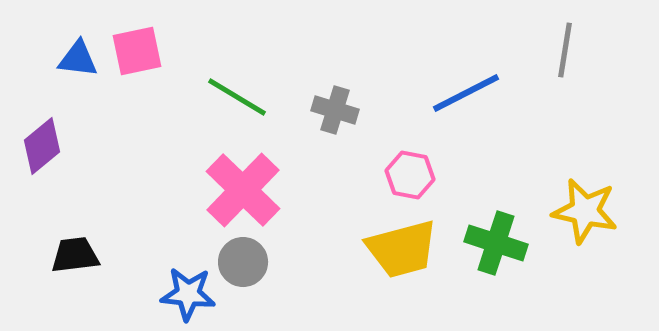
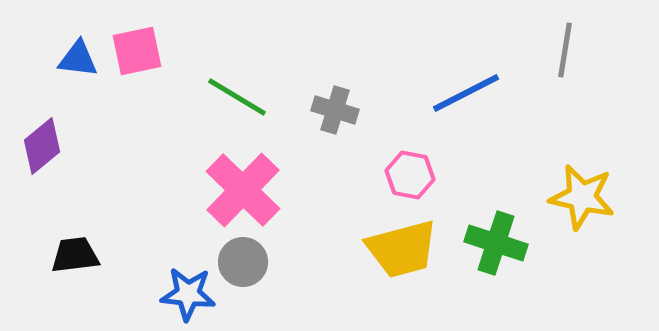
yellow star: moved 3 px left, 14 px up
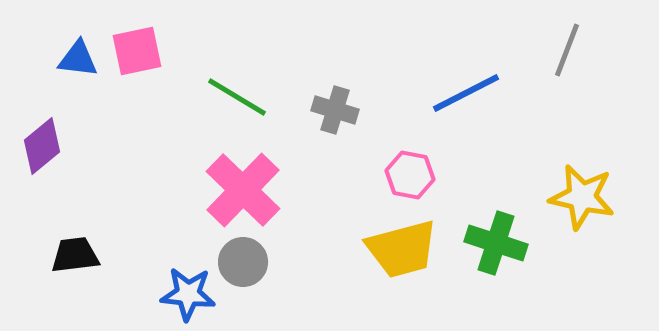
gray line: moved 2 px right; rotated 12 degrees clockwise
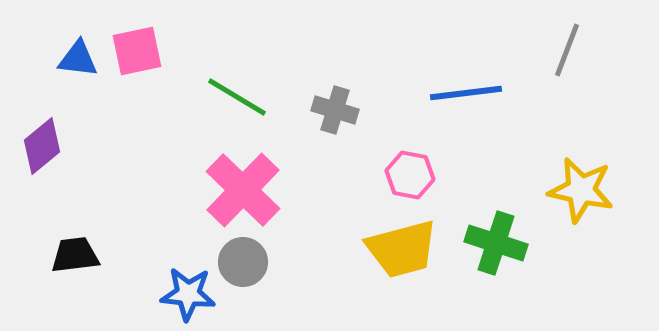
blue line: rotated 20 degrees clockwise
yellow star: moved 1 px left, 7 px up
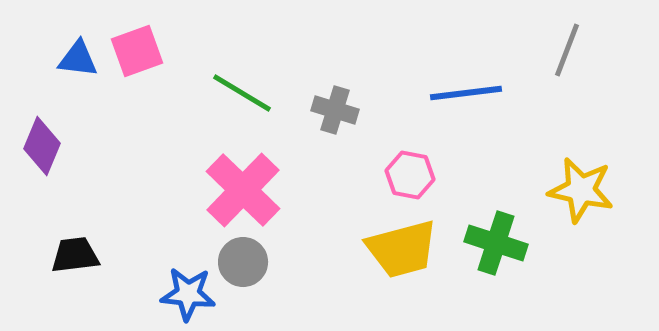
pink square: rotated 8 degrees counterclockwise
green line: moved 5 px right, 4 px up
purple diamond: rotated 28 degrees counterclockwise
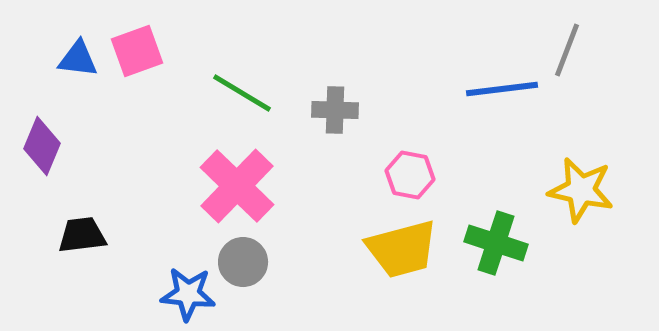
blue line: moved 36 px right, 4 px up
gray cross: rotated 15 degrees counterclockwise
pink cross: moved 6 px left, 4 px up
black trapezoid: moved 7 px right, 20 px up
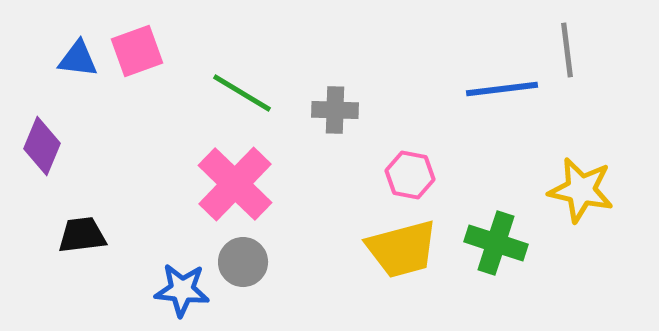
gray line: rotated 28 degrees counterclockwise
pink cross: moved 2 px left, 2 px up
blue star: moved 6 px left, 4 px up
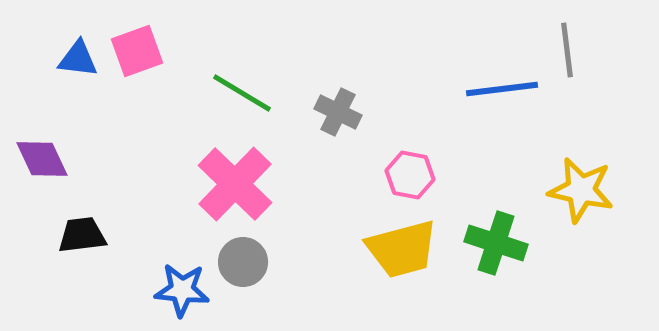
gray cross: moved 3 px right, 2 px down; rotated 24 degrees clockwise
purple diamond: moved 13 px down; rotated 48 degrees counterclockwise
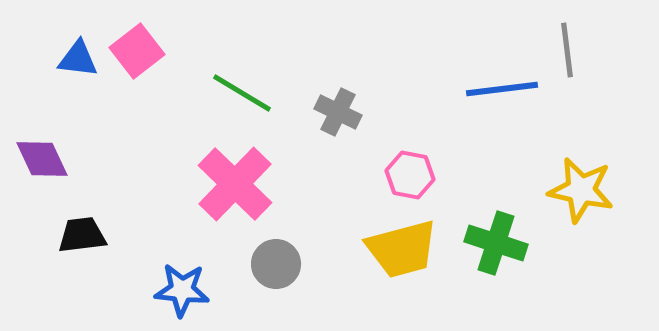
pink square: rotated 18 degrees counterclockwise
gray circle: moved 33 px right, 2 px down
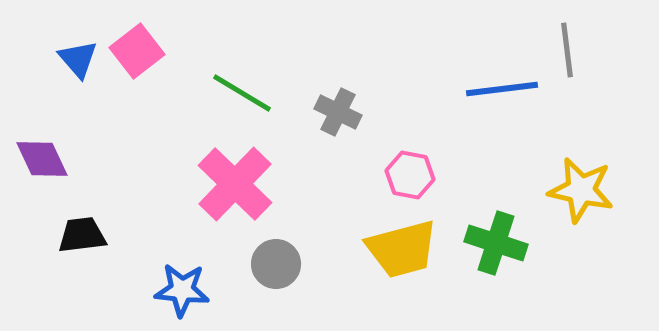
blue triangle: rotated 42 degrees clockwise
